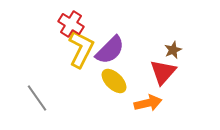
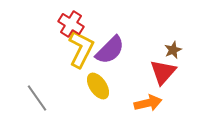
yellow ellipse: moved 16 px left, 5 px down; rotated 12 degrees clockwise
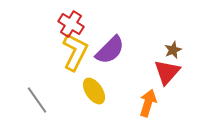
yellow L-shape: moved 6 px left, 3 px down
red triangle: moved 4 px right
yellow ellipse: moved 4 px left, 5 px down
gray line: moved 2 px down
orange arrow: rotated 60 degrees counterclockwise
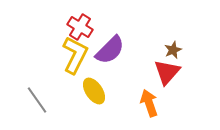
red cross: moved 9 px right, 3 px down
yellow L-shape: moved 3 px down
orange arrow: moved 1 px right; rotated 36 degrees counterclockwise
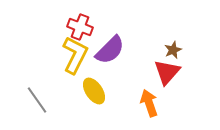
red cross: rotated 10 degrees counterclockwise
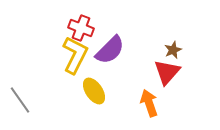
red cross: moved 1 px right, 1 px down
gray line: moved 17 px left
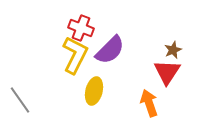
red triangle: rotated 8 degrees counterclockwise
yellow ellipse: rotated 48 degrees clockwise
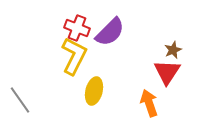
red cross: moved 4 px left
purple semicircle: moved 18 px up
yellow L-shape: moved 1 px left, 1 px down
